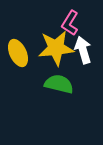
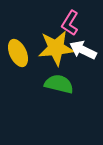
white arrow: rotated 48 degrees counterclockwise
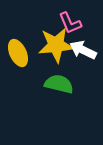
pink L-shape: rotated 55 degrees counterclockwise
yellow star: moved 3 px up
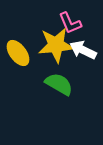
yellow ellipse: rotated 12 degrees counterclockwise
green semicircle: rotated 16 degrees clockwise
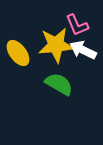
pink L-shape: moved 7 px right, 2 px down
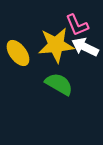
white arrow: moved 2 px right, 3 px up
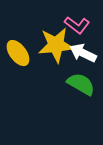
pink L-shape: rotated 30 degrees counterclockwise
white arrow: moved 2 px left, 6 px down
green semicircle: moved 22 px right
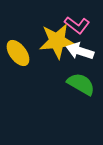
yellow star: moved 1 px right, 4 px up
white arrow: moved 3 px left, 2 px up; rotated 8 degrees counterclockwise
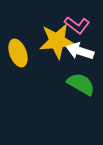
yellow ellipse: rotated 16 degrees clockwise
